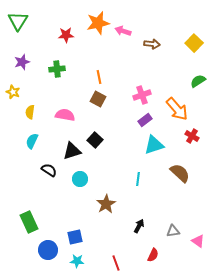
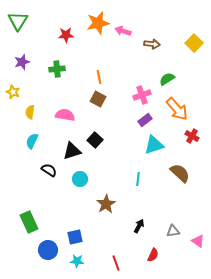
green semicircle: moved 31 px left, 2 px up
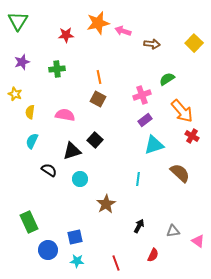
yellow star: moved 2 px right, 2 px down
orange arrow: moved 5 px right, 2 px down
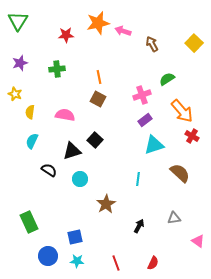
brown arrow: rotated 126 degrees counterclockwise
purple star: moved 2 px left, 1 px down
gray triangle: moved 1 px right, 13 px up
blue circle: moved 6 px down
red semicircle: moved 8 px down
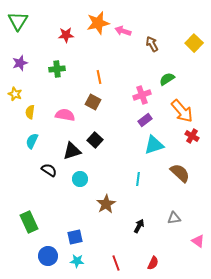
brown square: moved 5 px left, 3 px down
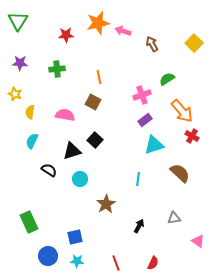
purple star: rotated 21 degrees clockwise
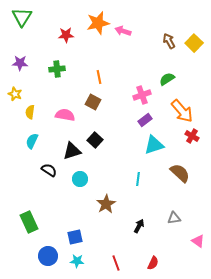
green triangle: moved 4 px right, 4 px up
brown arrow: moved 17 px right, 3 px up
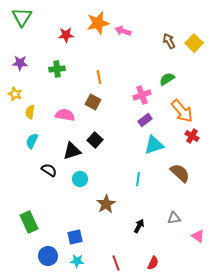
pink triangle: moved 5 px up
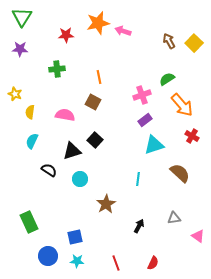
purple star: moved 14 px up
orange arrow: moved 6 px up
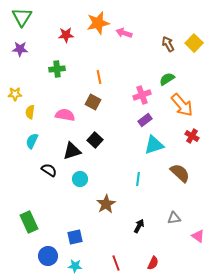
pink arrow: moved 1 px right, 2 px down
brown arrow: moved 1 px left, 3 px down
yellow star: rotated 24 degrees counterclockwise
cyan star: moved 2 px left, 5 px down
